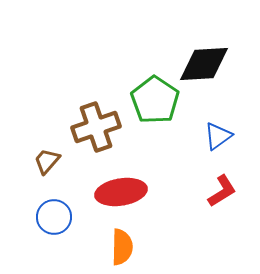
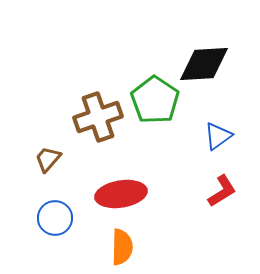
brown cross: moved 2 px right, 10 px up
brown trapezoid: moved 1 px right, 2 px up
red ellipse: moved 2 px down
blue circle: moved 1 px right, 1 px down
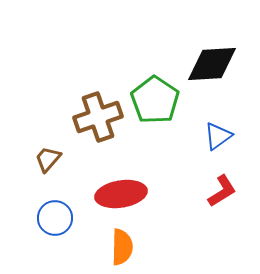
black diamond: moved 8 px right
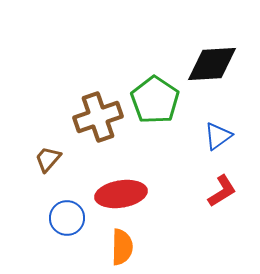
blue circle: moved 12 px right
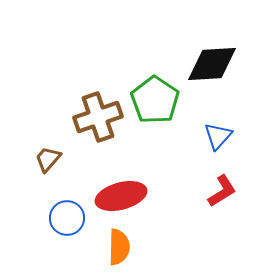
blue triangle: rotated 12 degrees counterclockwise
red ellipse: moved 2 px down; rotated 6 degrees counterclockwise
orange semicircle: moved 3 px left
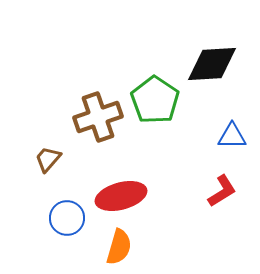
blue triangle: moved 14 px right; rotated 48 degrees clockwise
orange semicircle: rotated 15 degrees clockwise
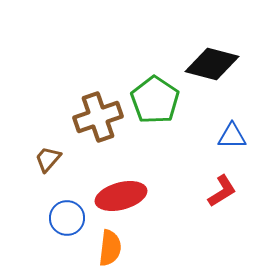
black diamond: rotated 18 degrees clockwise
orange semicircle: moved 9 px left, 1 px down; rotated 9 degrees counterclockwise
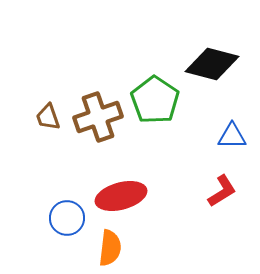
brown trapezoid: moved 42 px up; rotated 60 degrees counterclockwise
